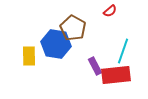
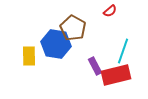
red rectangle: rotated 8 degrees counterclockwise
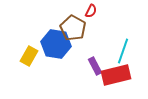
red semicircle: moved 19 px left; rotated 24 degrees counterclockwise
yellow rectangle: rotated 30 degrees clockwise
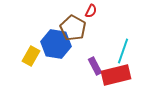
yellow rectangle: moved 2 px right
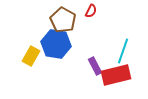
brown pentagon: moved 10 px left, 8 px up
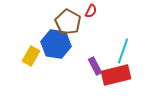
brown pentagon: moved 5 px right, 2 px down
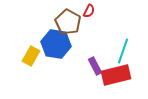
red semicircle: moved 2 px left
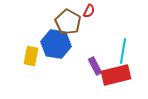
cyan line: rotated 10 degrees counterclockwise
yellow rectangle: rotated 18 degrees counterclockwise
